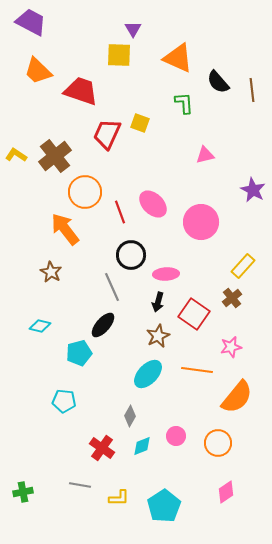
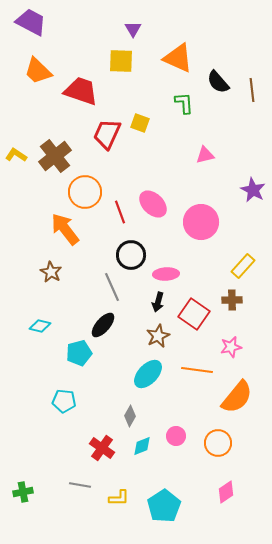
yellow square at (119, 55): moved 2 px right, 6 px down
brown cross at (232, 298): moved 2 px down; rotated 36 degrees clockwise
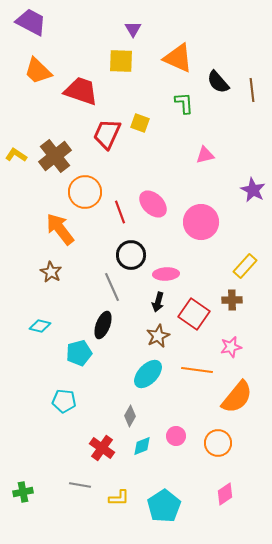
orange arrow at (65, 229): moved 5 px left
yellow rectangle at (243, 266): moved 2 px right
black ellipse at (103, 325): rotated 20 degrees counterclockwise
pink diamond at (226, 492): moved 1 px left, 2 px down
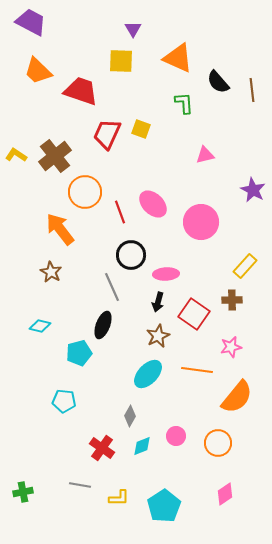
yellow square at (140, 123): moved 1 px right, 6 px down
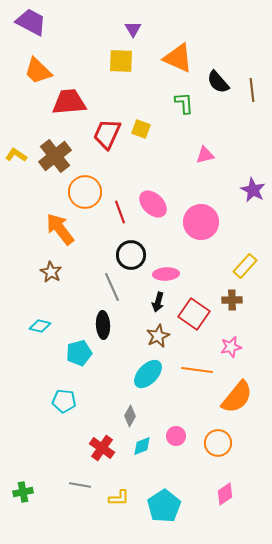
red trapezoid at (81, 91): moved 12 px left, 11 px down; rotated 24 degrees counterclockwise
black ellipse at (103, 325): rotated 24 degrees counterclockwise
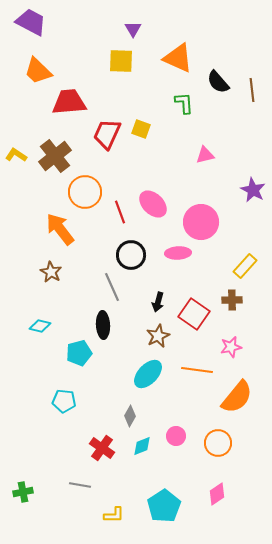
pink ellipse at (166, 274): moved 12 px right, 21 px up
pink diamond at (225, 494): moved 8 px left
yellow L-shape at (119, 498): moved 5 px left, 17 px down
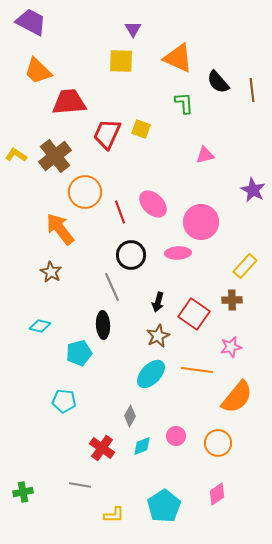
cyan ellipse at (148, 374): moved 3 px right
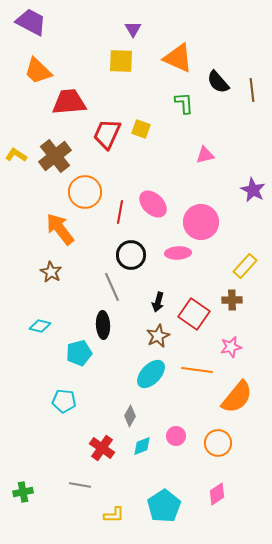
red line at (120, 212): rotated 30 degrees clockwise
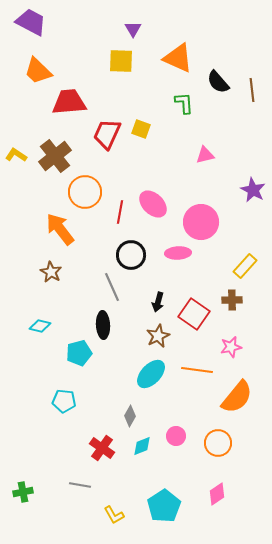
yellow L-shape at (114, 515): rotated 60 degrees clockwise
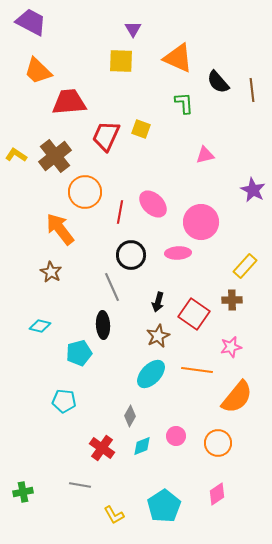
red trapezoid at (107, 134): moved 1 px left, 2 px down
